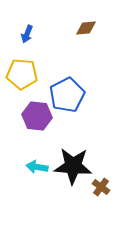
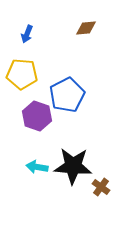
purple hexagon: rotated 12 degrees clockwise
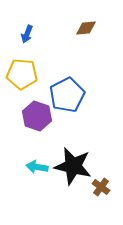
black star: rotated 9 degrees clockwise
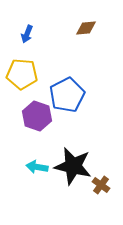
brown cross: moved 2 px up
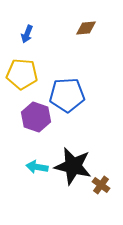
blue pentagon: rotated 24 degrees clockwise
purple hexagon: moved 1 px left, 1 px down
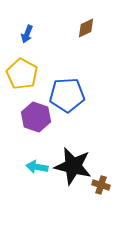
brown diamond: rotated 20 degrees counterclockwise
yellow pentagon: rotated 24 degrees clockwise
brown cross: rotated 18 degrees counterclockwise
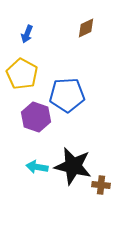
brown cross: rotated 12 degrees counterclockwise
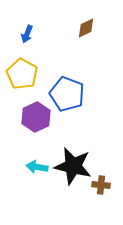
blue pentagon: moved 1 px up; rotated 24 degrees clockwise
purple hexagon: rotated 16 degrees clockwise
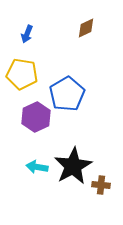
yellow pentagon: rotated 20 degrees counterclockwise
blue pentagon: rotated 20 degrees clockwise
black star: rotated 30 degrees clockwise
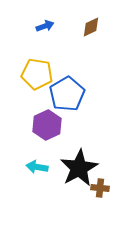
brown diamond: moved 5 px right, 1 px up
blue arrow: moved 18 px right, 8 px up; rotated 132 degrees counterclockwise
yellow pentagon: moved 15 px right
purple hexagon: moved 11 px right, 8 px down
black star: moved 6 px right, 2 px down
brown cross: moved 1 px left, 3 px down
